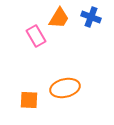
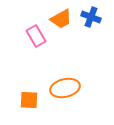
orange trapezoid: moved 2 px right, 1 px down; rotated 30 degrees clockwise
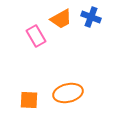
orange ellipse: moved 3 px right, 5 px down
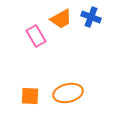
orange square: moved 1 px right, 4 px up
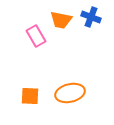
orange trapezoid: moved 1 px down; rotated 40 degrees clockwise
orange ellipse: moved 2 px right
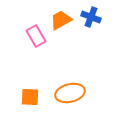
orange trapezoid: rotated 140 degrees clockwise
orange square: moved 1 px down
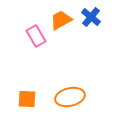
blue cross: rotated 18 degrees clockwise
orange ellipse: moved 4 px down
orange square: moved 3 px left, 2 px down
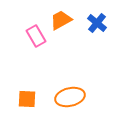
blue cross: moved 6 px right, 6 px down
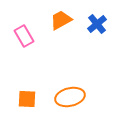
blue cross: moved 1 px down; rotated 12 degrees clockwise
pink rectangle: moved 12 px left
